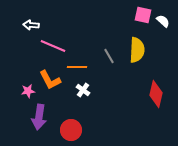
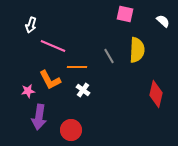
pink square: moved 18 px left, 1 px up
white arrow: rotated 77 degrees counterclockwise
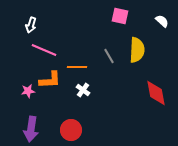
pink square: moved 5 px left, 2 px down
white semicircle: moved 1 px left
pink line: moved 9 px left, 4 px down
orange L-shape: rotated 65 degrees counterclockwise
red diamond: moved 1 px up; rotated 24 degrees counterclockwise
purple arrow: moved 8 px left, 12 px down
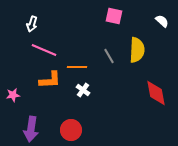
pink square: moved 6 px left
white arrow: moved 1 px right, 1 px up
pink star: moved 15 px left, 4 px down
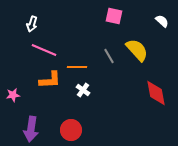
yellow semicircle: rotated 45 degrees counterclockwise
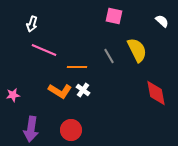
yellow semicircle: rotated 15 degrees clockwise
orange L-shape: moved 10 px right, 11 px down; rotated 35 degrees clockwise
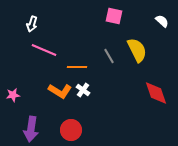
red diamond: rotated 8 degrees counterclockwise
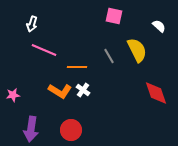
white semicircle: moved 3 px left, 5 px down
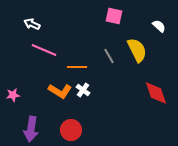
white arrow: rotated 98 degrees clockwise
